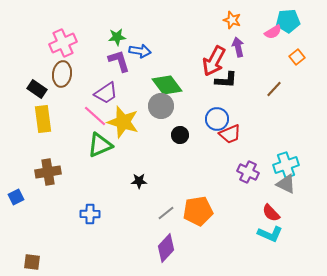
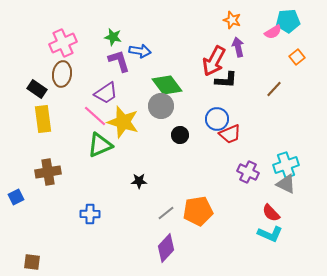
green star: moved 4 px left; rotated 18 degrees clockwise
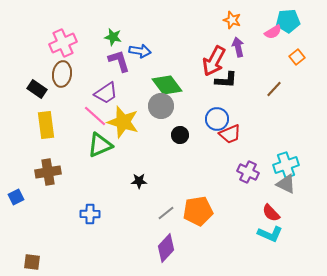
yellow rectangle: moved 3 px right, 6 px down
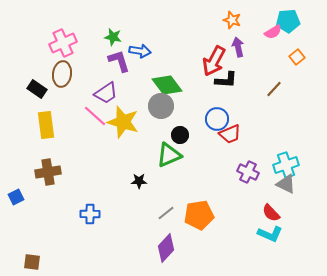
green triangle: moved 69 px right, 10 px down
orange pentagon: moved 1 px right, 4 px down
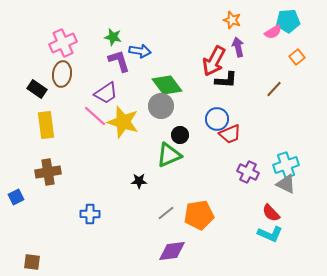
purple diamond: moved 6 px right, 3 px down; rotated 40 degrees clockwise
